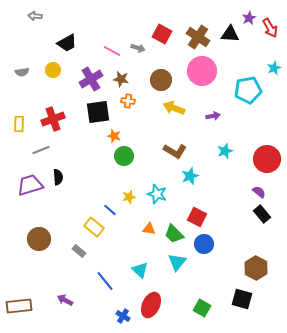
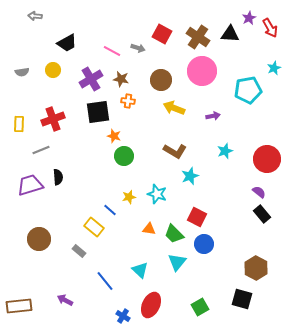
green square at (202, 308): moved 2 px left, 1 px up; rotated 30 degrees clockwise
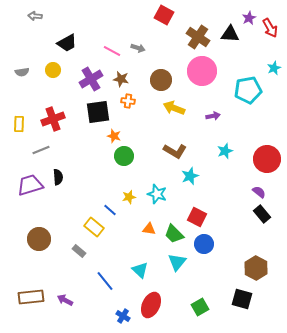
red square at (162, 34): moved 2 px right, 19 px up
brown rectangle at (19, 306): moved 12 px right, 9 px up
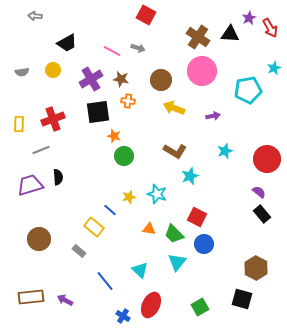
red square at (164, 15): moved 18 px left
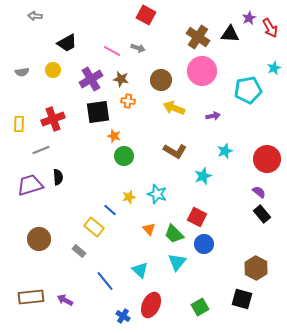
cyan star at (190, 176): moved 13 px right
orange triangle at (149, 229): rotated 40 degrees clockwise
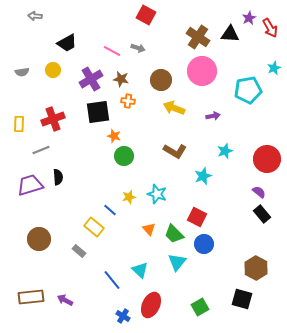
blue line at (105, 281): moved 7 px right, 1 px up
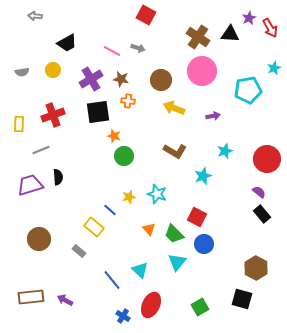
red cross at (53, 119): moved 4 px up
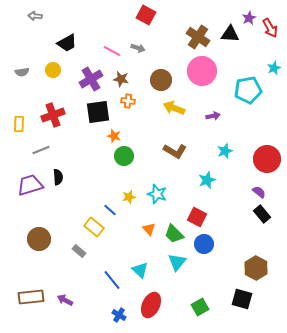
cyan star at (203, 176): moved 4 px right, 4 px down
blue cross at (123, 316): moved 4 px left, 1 px up
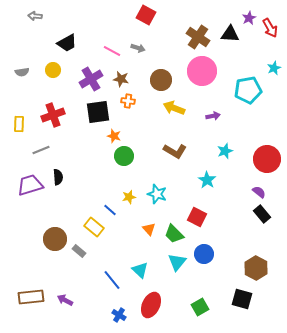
cyan star at (207, 180): rotated 18 degrees counterclockwise
brown circle at (39, 239): moved 16 px right
blue circle at (204, 244): moved 10 px down
